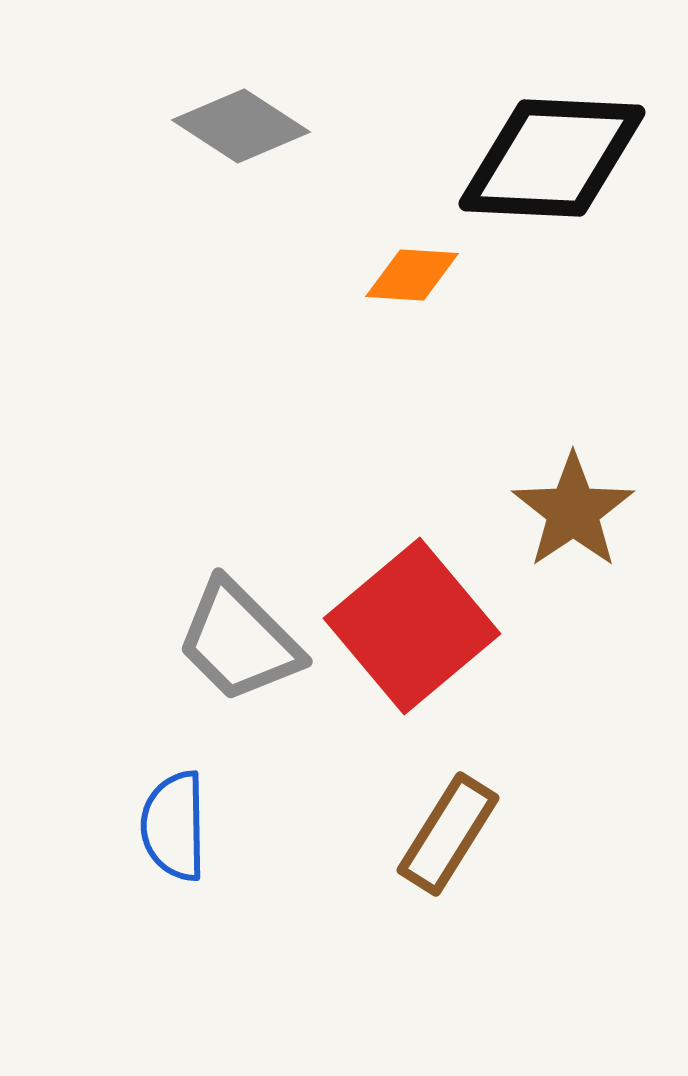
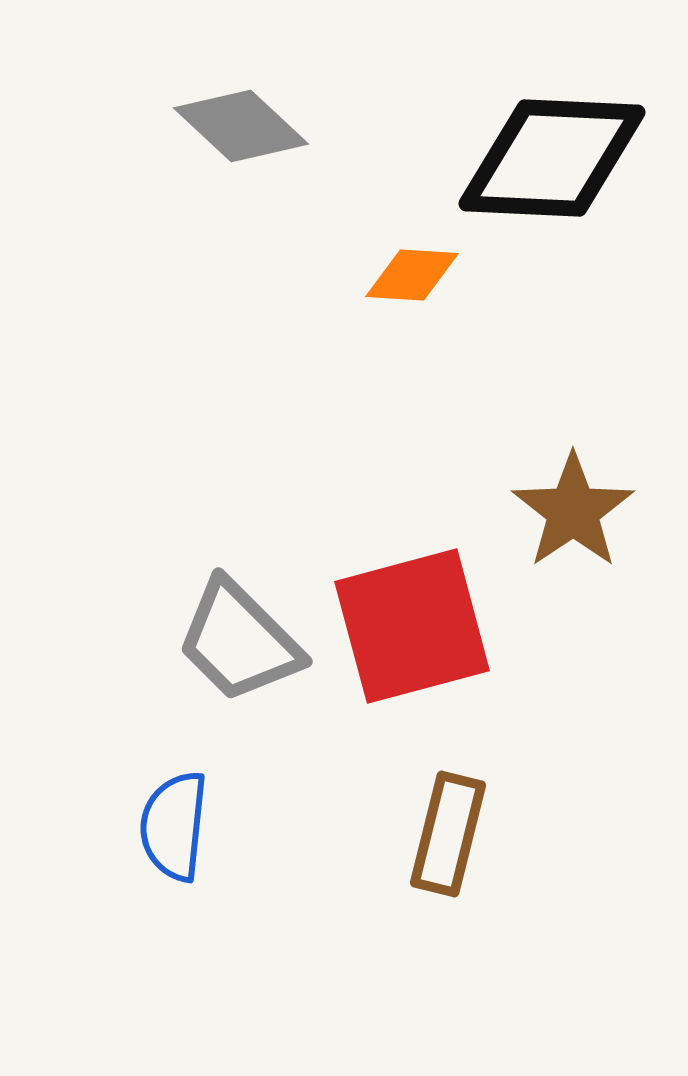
gray diamond: rotated 10 degrees clockwise
red square: rotated 25 degrees clockwise
blue semicircle: rotated 7 degrees clockwise
brown rectangle: rotated 18 degrees counterclockwise
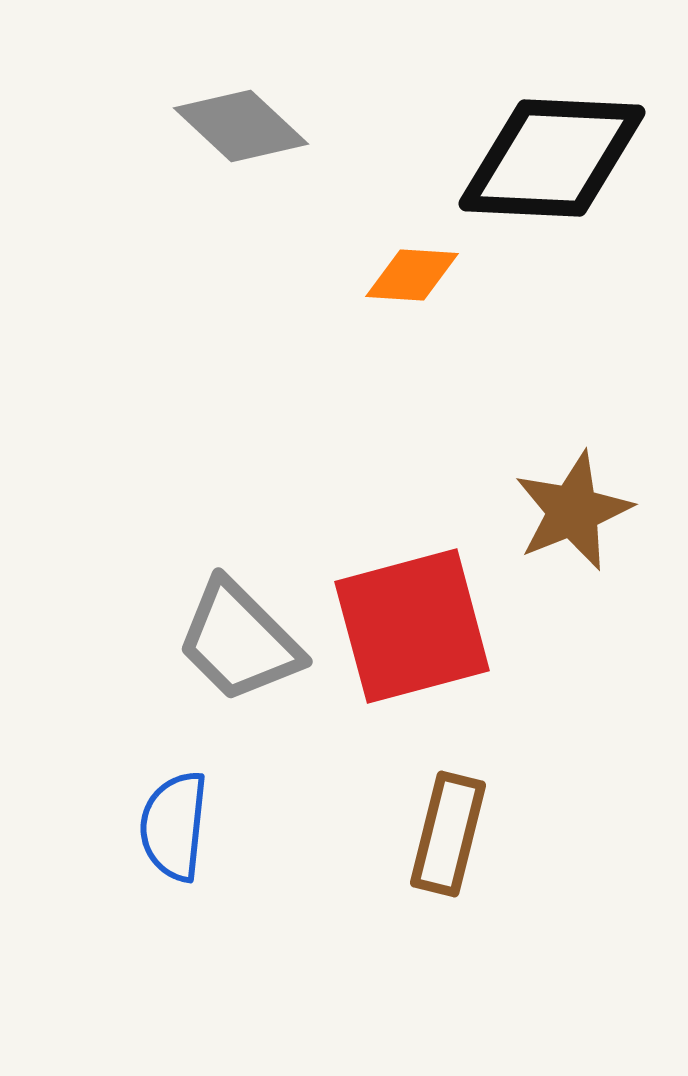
brown star: rotated 12 degrees clockwise
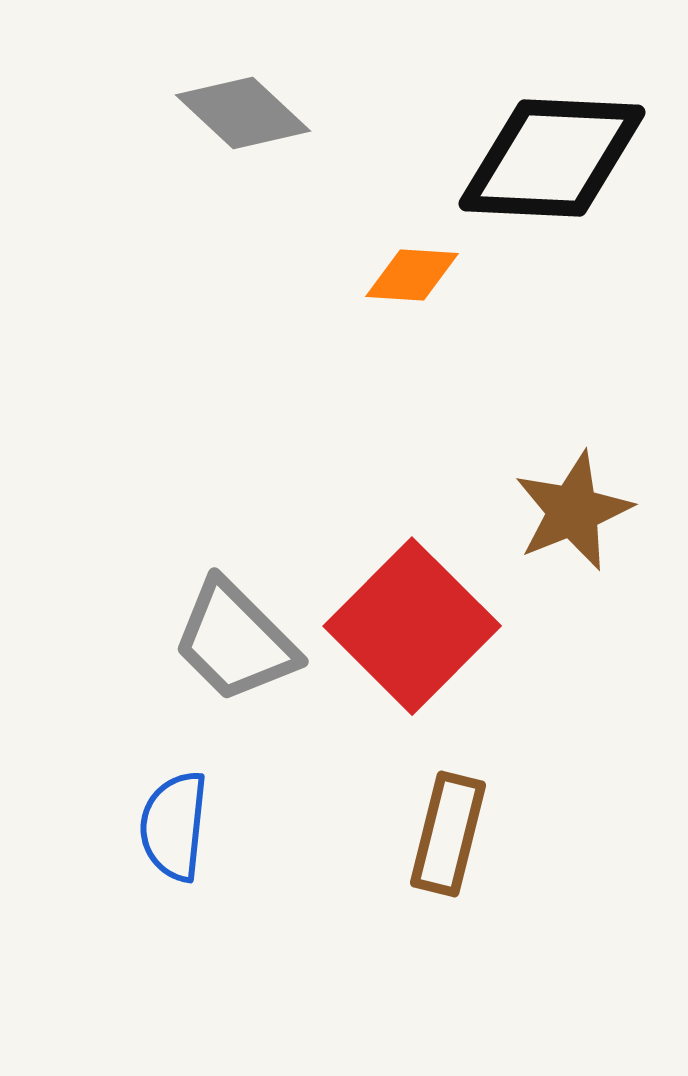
gray diamond: moved 2 px right, 13 px up
red square: rotated 30 degrees counterclockwise
gray trapezoid: moved 4 px left
